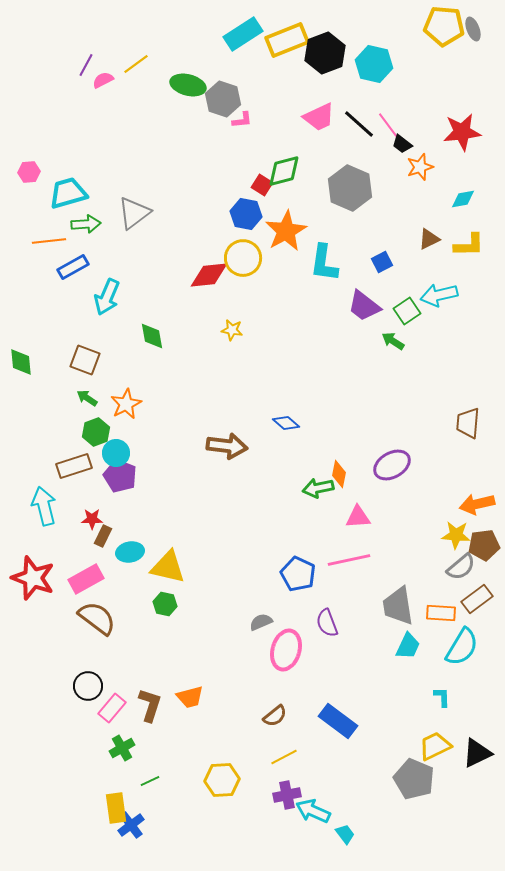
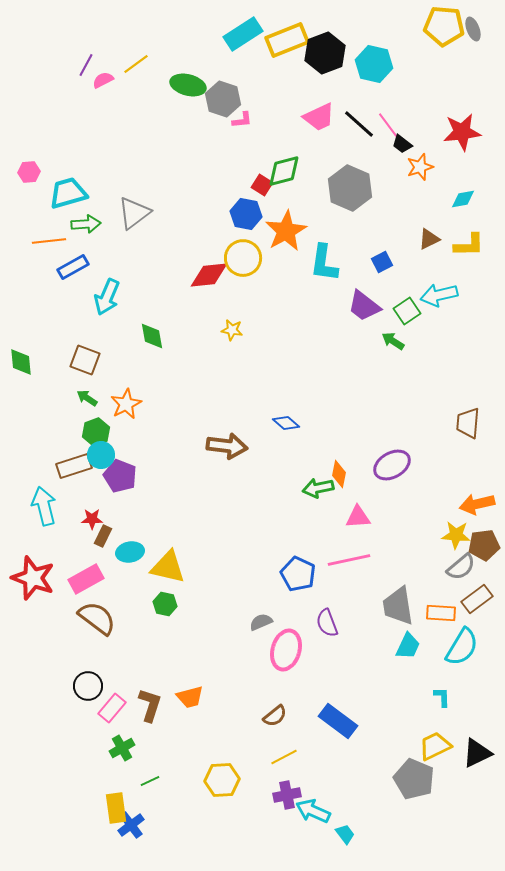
cyan circle at (116, 453): moved 15 px left, 2 px down
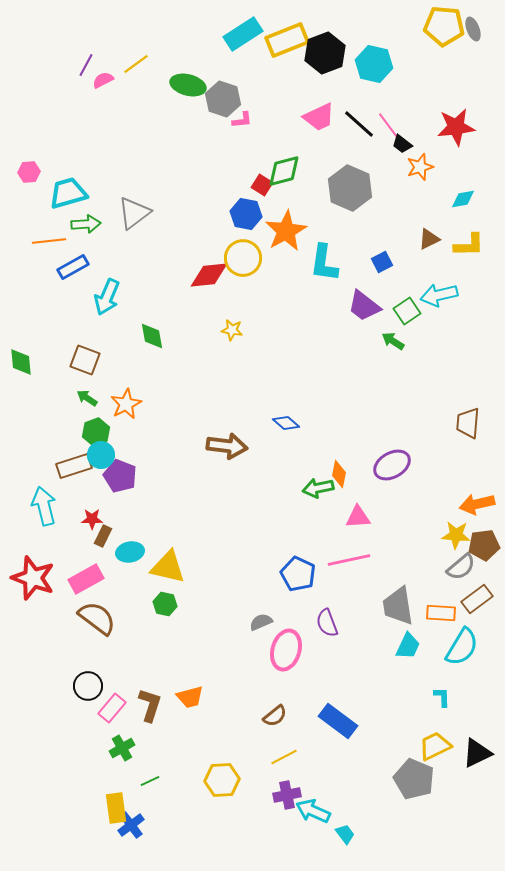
red star at (462, 132): moved 6 px left, 5 px up
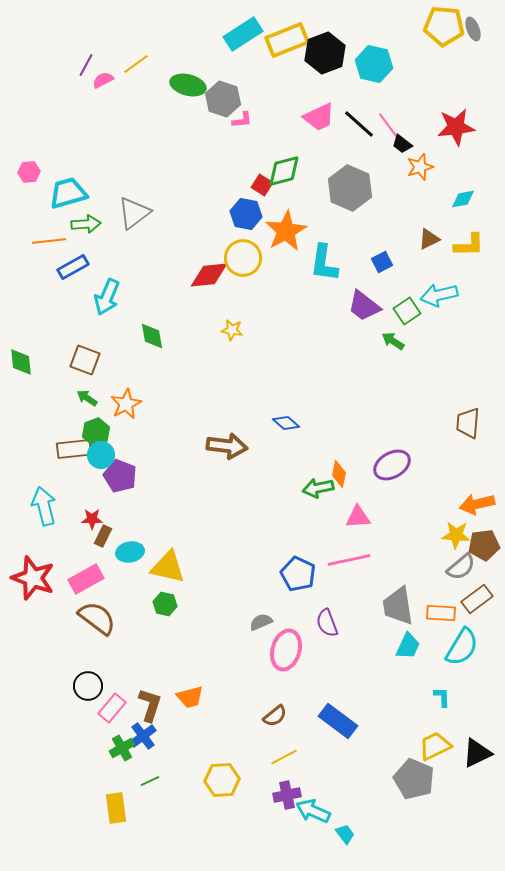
brown rectangle at (74, 466): moved 17 px up; rotated 12 degrees clockwise
blue cross at (131, 825): moved 12 px right, 89 px up
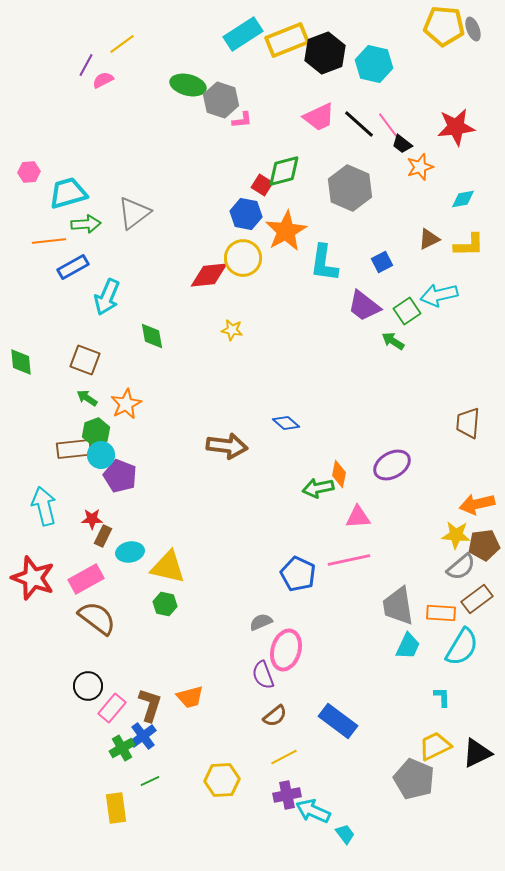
yellow line at (136, 64): moved 14 px left, 20 px up
gray hexagon at (223, 99): moved 2 px left, 1 px down
purple semicircle at (327, 623): moved 64 px left, 52 px down
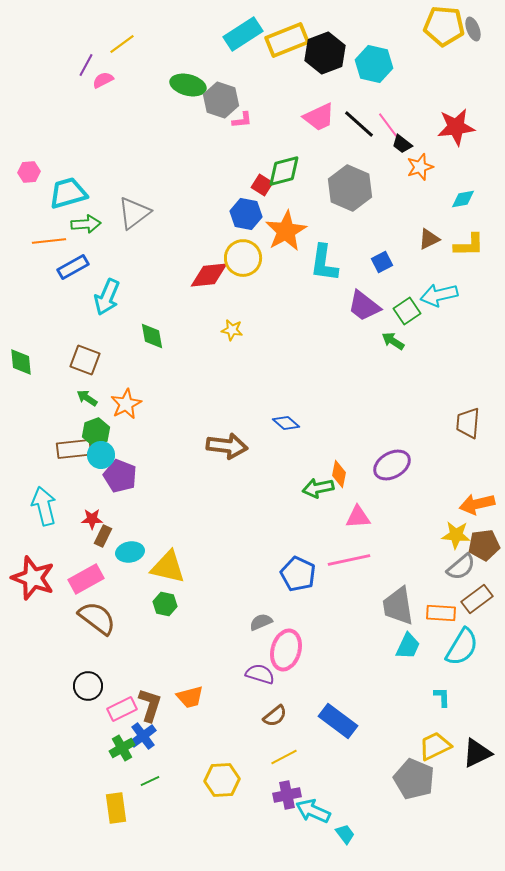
purple semicircle at (263, 675): moved 3 px left, 1 px up; rotated 128 degrees clockwise
pink rectangle at (112, 708): moved 10 px right, 1 px down; rotated 24 degrees clockwise
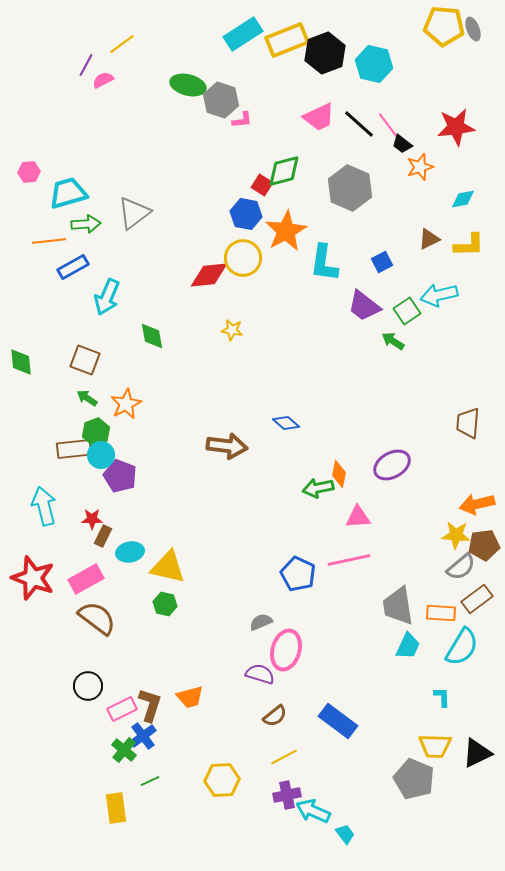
yellow trapezoid at (435, 746): rotated 152 degrees counterclockwise
green cross at (122, 748): moved 2 px right, 2 px down; rotated 20 degrees counterclockwise
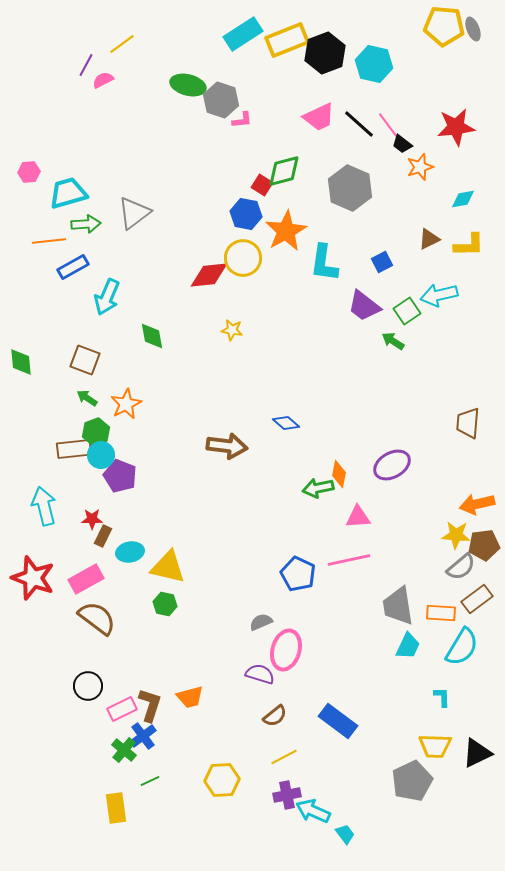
gray pentagon at (414, 779): moved 2 px left, 2 px down; rotated 24 degrees clockwise
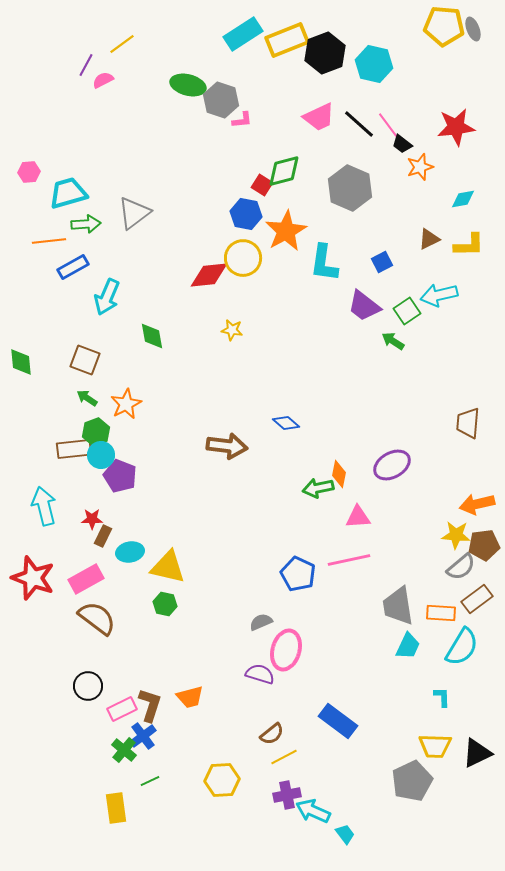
brown semicircle at (275, 716): moved 3 px left, 18 px down
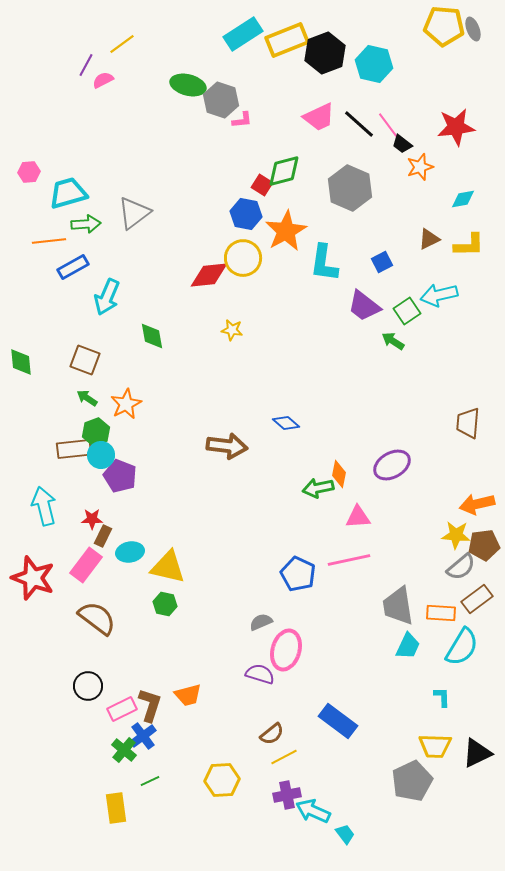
pink rectangle at (86, 579): moved 14 px up; rotated 24 degrees counterclockwise
orange trapezoid at (190, 697): moved 2 px left, 2 px up
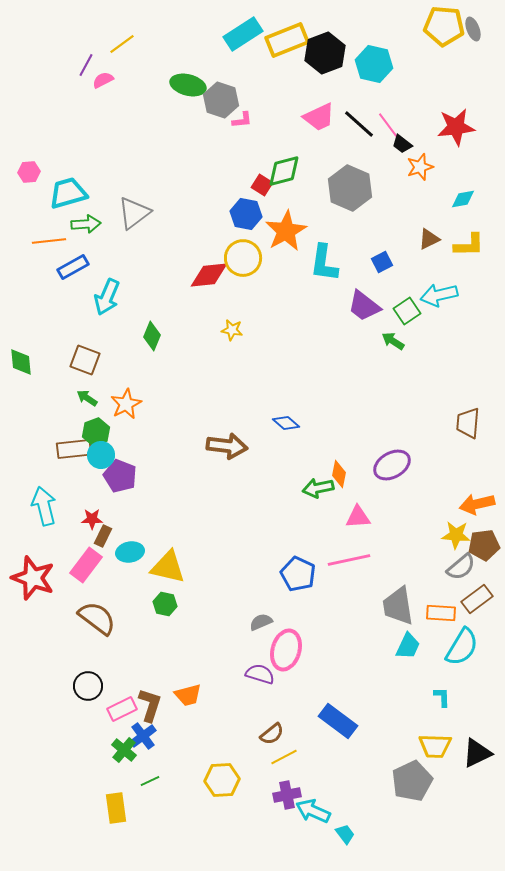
green diamond at (152, 336): rotated 32 degrees clockwise
